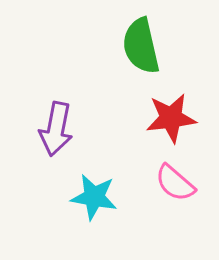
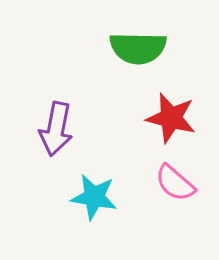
green semicircle: moved 3 px left, 2 px down; rotated 76 degrees counterclockwise
red star: rotated 21 degrees clockwise
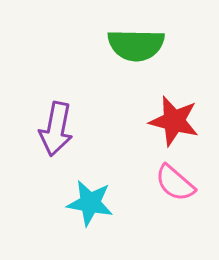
green semicircle: moved 2 px left, 3 px up
red star: moved 3 px right, 3 px down
cyan star: moved 4 px left, 6 px down
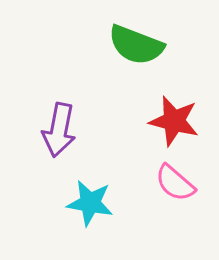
green semicircle: rotated 20 degrees clockwise
purple arrow: moved 3 px right, 1 px down
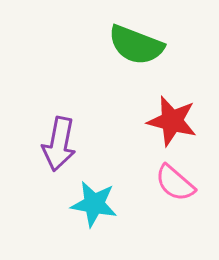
red star: moved 2 px left
purple arrow: moved 14 px down
cyan star: moved 4 px right, 1 px down
